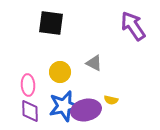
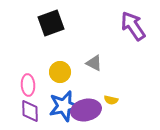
black square: rotated 28 degrees counterclockwise
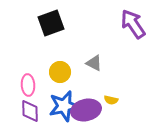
purple arrow: moved 2 px up
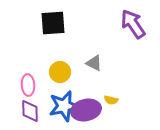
black square: moved 2 px right; rotated 16 degrees clockwise
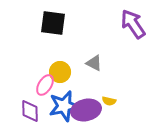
black square: rotated 12 degrees clockwise
pink ellipse: moved 17 px right; rotated 35 degrees clockwise
yellow semicircle: moved 2 px left, 1 px down
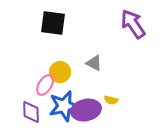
yellow semicircle: moved 2 px right, 1 px up
purple diamond: moved 1 px right, 1 px down
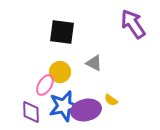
black square: moved 9 px right, 9 px down
yellow semicircle: rotated 24 degrees clockwise
